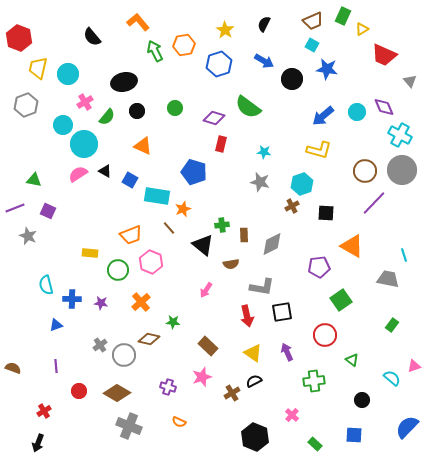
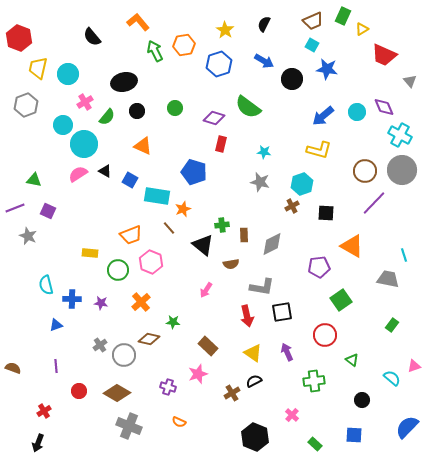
pink star at (202, 377): moved 4 px left, 3 px up
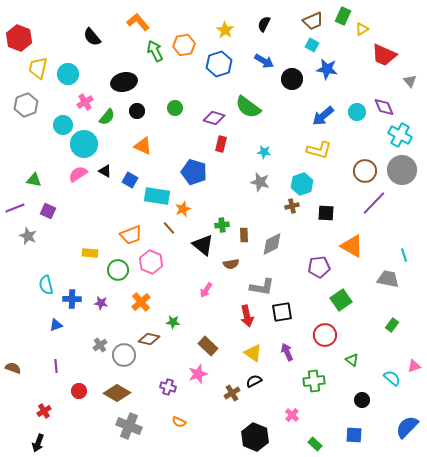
brown cross at (292, 206): rotated 16 degrees clockwise
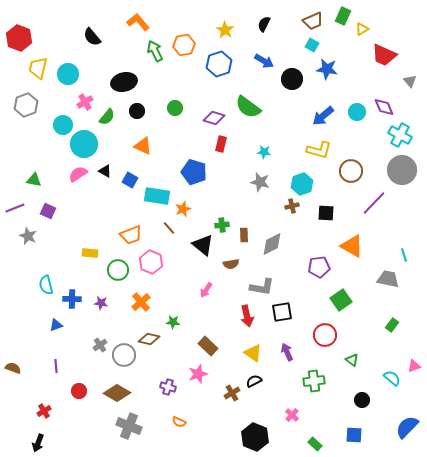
brown circle at (365, 171): moved 14 px left
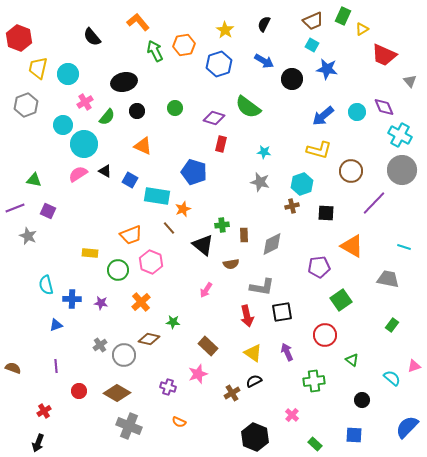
cyan line at (404, 255): moved 8 px up; rotated 56 degrees counterclockwise
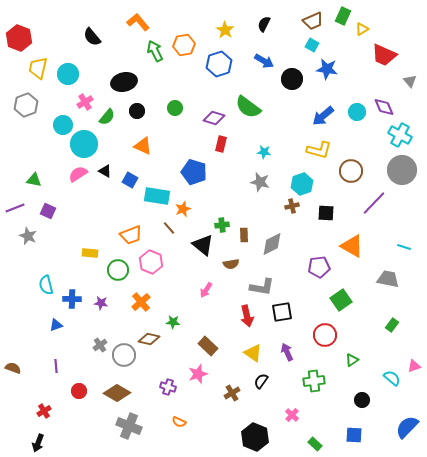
green triangle at (352, 360): rotated 48 degrees clockwise
black semicircle at (254, 381): moved 7 px right; rotated 28 degrees counterclockwise
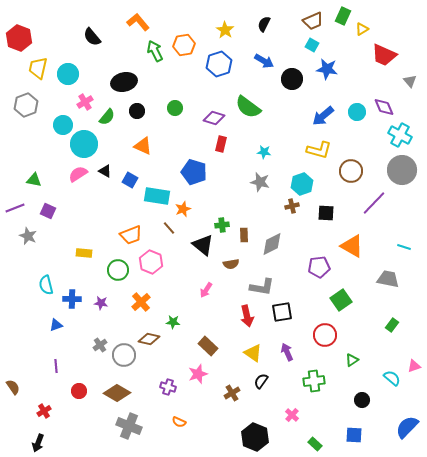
yellow rectangle at (90, 253): moved 6 px left
brown semicircle at (13, 368): moved 19 px down; rotated 35 degrees clockwise
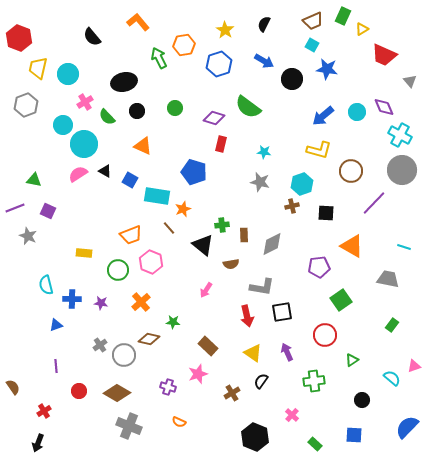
green arrow at (155, 51): moved 4 px right, 7 px down
green semicircle at (107, 117): rotated 96 degrees clockwise
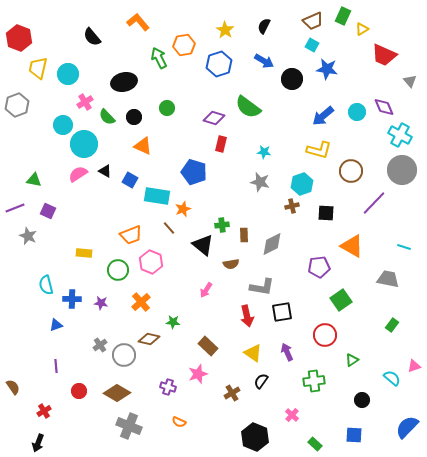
black semicircle at (264, 24): moved 2 px down
gray hexagon at (26, 105): moved 9 px left
green circle at (175, 108): moved 8 px left
black circle at (137, 111): moved 3 px left, 6 px down
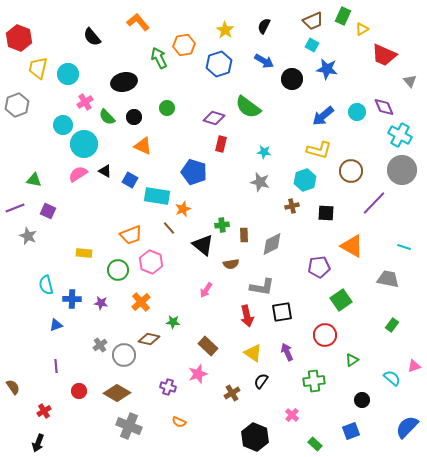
cyan hexagon at (302, 184): moved 3 px right, 4 px up
blue square at (354, 435): moved 3 px left, 4 px up; rotated 24 degrees counterclockwise
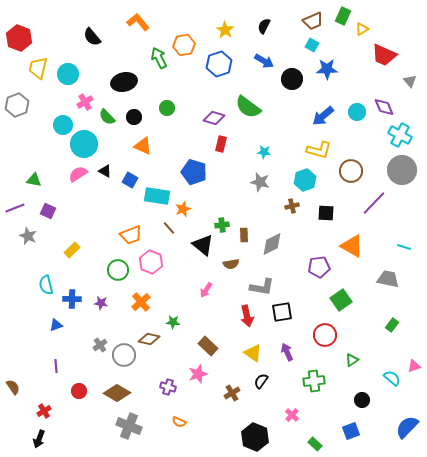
blue star at (327, 69): rotated 10 degrees counterclockwise
yellow rectangle at (84, 253): moved 12 px left, 3 px up; rotated 49 degrees counterclockwise
black arrow at (38, 443): moved 1 px right, 4 px up
